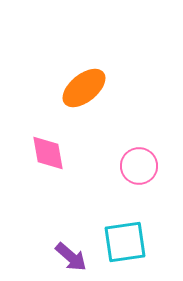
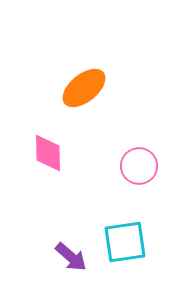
pink diamond: rotated 9 degrees clockwise
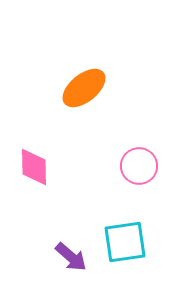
pink diamond: moved 14 px left, 14 px down
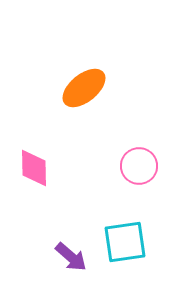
pink diamond: moved 1 px down
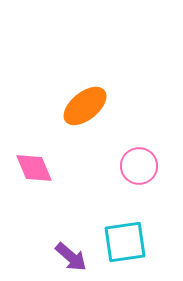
orange ellipse: moved 1 px right, 18 px down
pink diamond: rotated 21 degrees counterclockwise
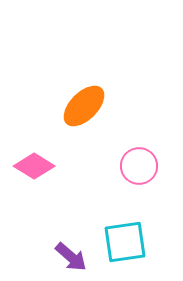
orange ellipse: moved 1 px left; rotated 6 degrees counterclockwise
pink diamond: moved 2 px up; rotated 36 degrees counterclockwise
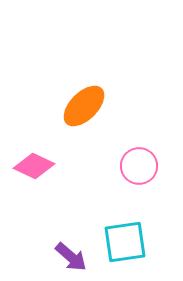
pink diamond: rotated 6 degrees counterclockwise
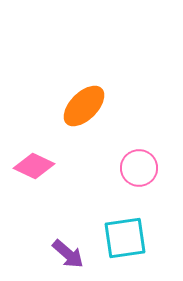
pink circle: moved 2 px down
cyan square: moved 4 px up
purple arrow: moved 3 px left, 3 px up
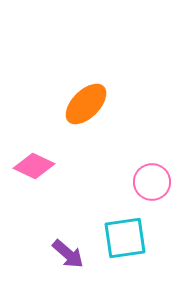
orange ellipse: moved 2 px right, 2 px up
pink circle: moved 13 px right, 14 px down
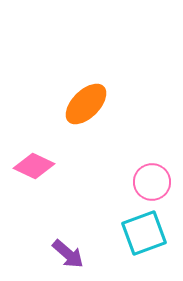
cyan square: moved 19 px right, 5 px up; rotated 12 degrees counterclockwise
